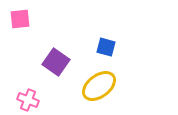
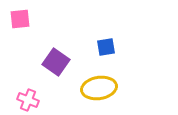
blue square: rotated 24 degrees counterclockwise
yellow ellipse: moved 2 px down; rotated 28 degrees clockwise
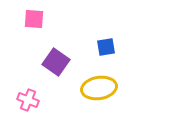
pink square: moved 14 px right; rotated 10 degrees clockwise
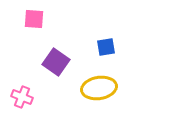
pink cross: moved 6 px left, 3 px up
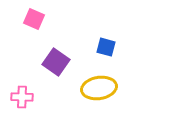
pink square: rotated 20 degrees clockwise
blue square: rotated 24 degrees clockwise
pink cross: rotated 20 degrees counterclockwise
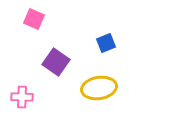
blue square: moved 4 px up; rotated 36 degrees counterclockwise
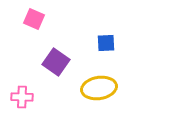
blue square: rotated 18 degrees clockwise
